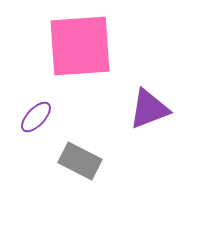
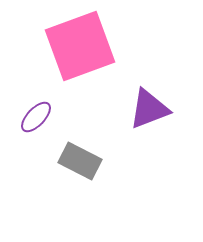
pink square: rotated 16 degrees counterclockwise
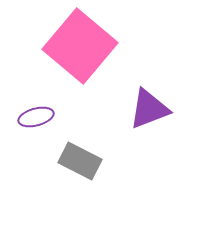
pink square: rotated 30 degrees counterclockwise
purple ellipse: rotated 32 degrees clockwise
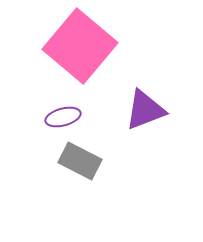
purple triangle: moved 4 px left, 1 px down
purple ellipse: moved 27 px right
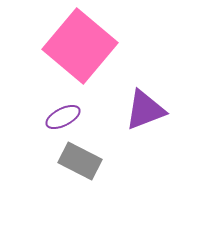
purple ellipse: rotated 12 degrees counterclockwise
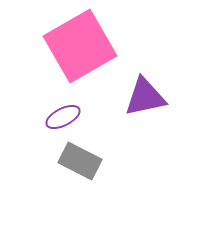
pink square: rotated 20 degrees clockwise
purple triangle: moved 13 px up; rotated 9 degrees clockwise
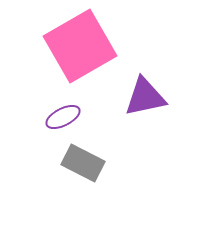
gray rectangle: moved 3 px right, 2 px down
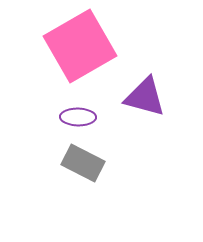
purple triangle: rotated 27 degrees clockwise
purple ellipse: moved 15 px right; rotated 28 degrees clockwise
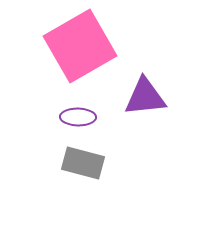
purple triangle: rotated 21 degrees counterclockwise
gray rectangle: rotated 12 degrees counterclockwise
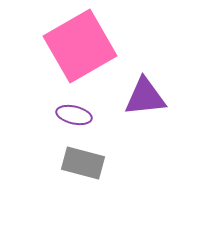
purple ellipse: moved 4 px left, 2 px up; rotated 12 degrees clockwise
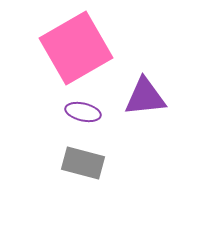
pink square: moved 4 px left, 2 px down
purple ellipse: moved 9 px right, 3 px up
